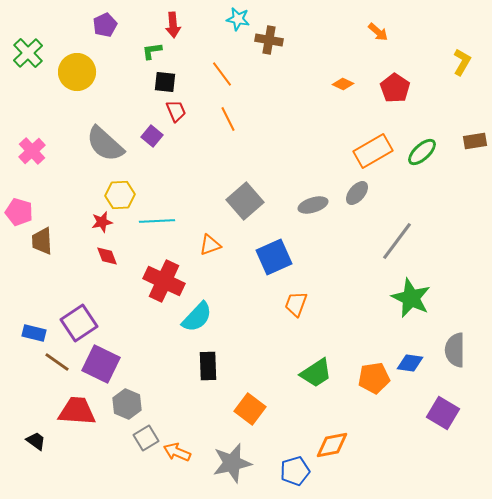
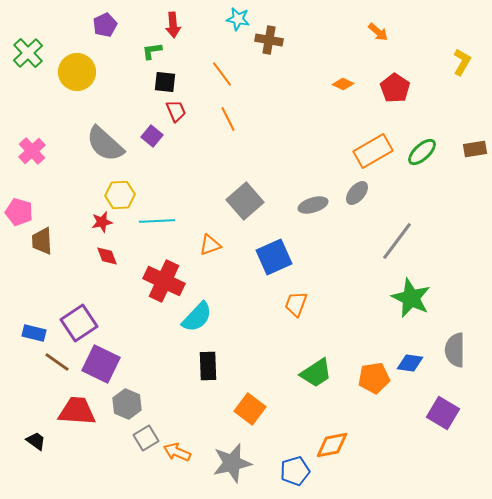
brown rectangle at (475, 141): moved 8 px down
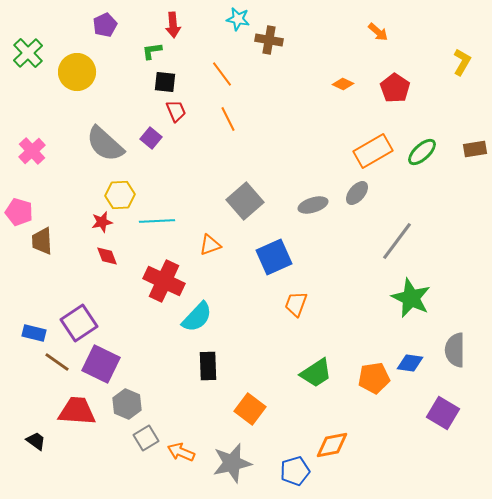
purple square at (152, 136): moved 1 px left, 2 px down
orange arrow at (177, 452): moved 4 px right
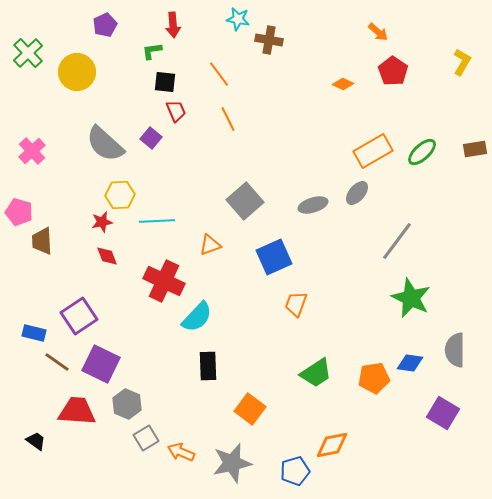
orange line at (222, 74): moved 3 px left
red pentagon at (395, 88): moved 2 px left, 17 px up
purple square at (79, 323): moved 7 px up
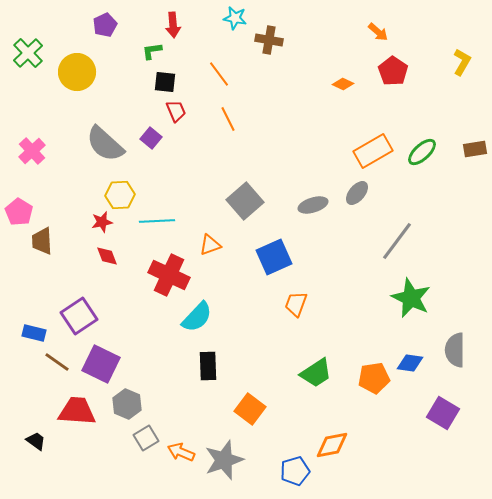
cyan star at (238, 19): moved 3 px left, 1 px up
pink pentagon at (19, 212): rotated 16 degrees clockwise
red cross at (164, 281): moved 5 px right, 6 px up
gray star at (232, 463): moved 8 px left, 3 px up; rotated 6 degrees counterclockwise
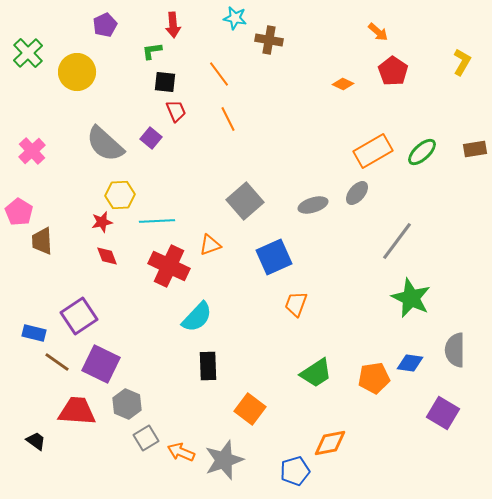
red cross at (169, 275): moved 9 px up
orange diamond at (332, 445): moved 2 px left, 2 px up
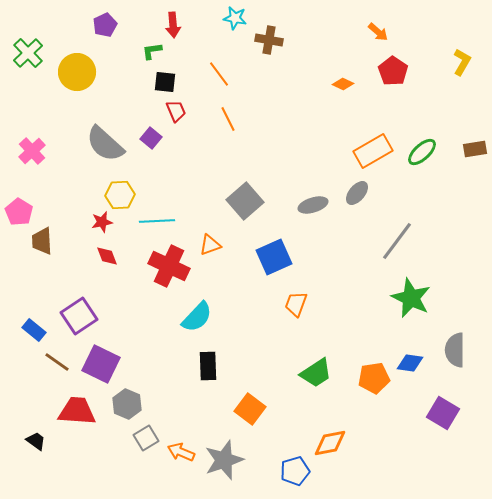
blue rectangle at (34, 333): moved 3 px up; rotated 25 degrees clockwise
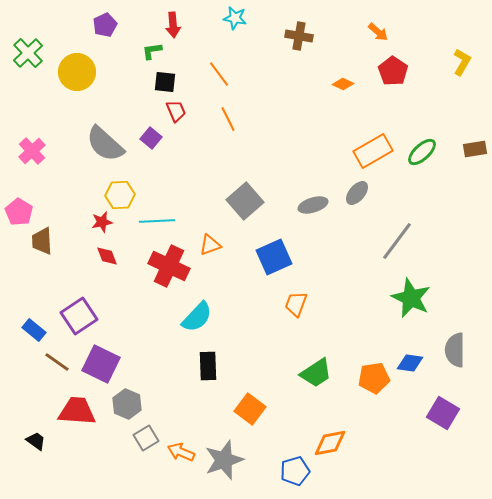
brown cross at (269, 40): moved 30 px right, 4 px up
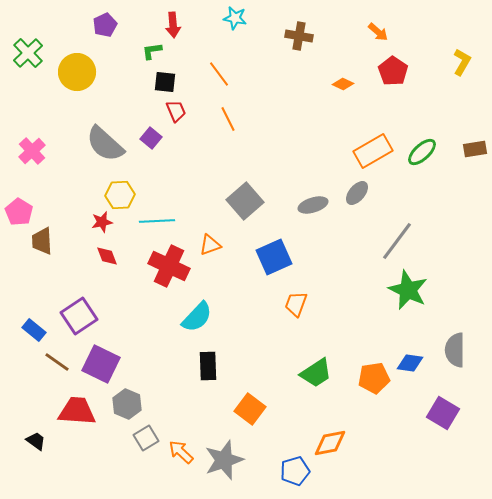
green star at (411, 298): moved 3 px left, 8 px up
orange arrow at (181, 452): rotated 20 degrees clockwise
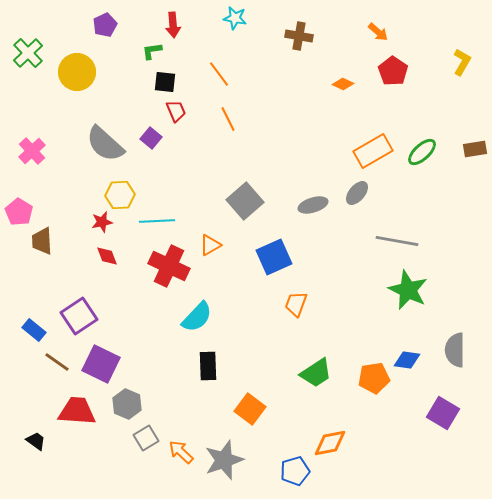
gray line at (397, 241): rotated 63 degrees clockwise
orange triangle at (210, 245): rotated 10 degrees counterclockwise
blue diamond at (410, 363): moved 3 px left, 3 px up
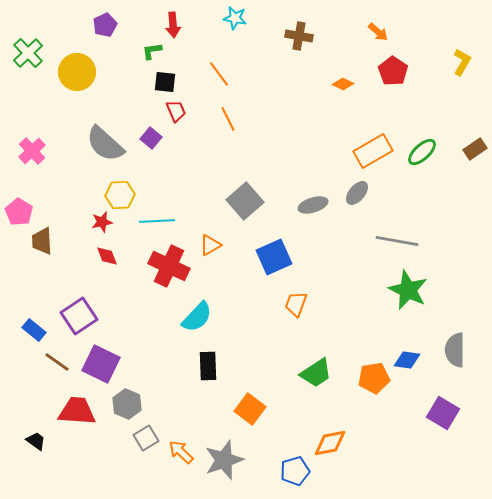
brown rectangle at (475, 149): rotated 25 degrees counterclockwise
